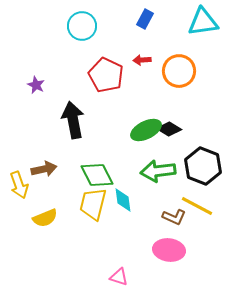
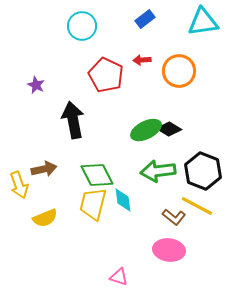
blue rectangle: rotated 24 degrees clockwise
black hexagon: moved 5 px down
brown L-shape: rotated 15 degrees clockwise
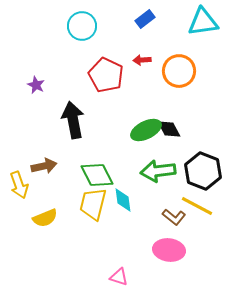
black diamond: rotated 30 degrees clockwise
brown arrow: moved 3 px up
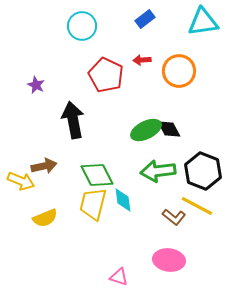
yellow arrow: moved 2 px right, 4 px up; rotated 48 degrees counterclockwise
pink ellipse: moved 10 px down
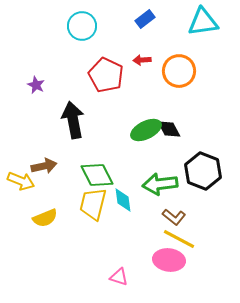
green arrow: moved 2 px right, 13 px down
yellow line: moved 18 px left, 33 px down
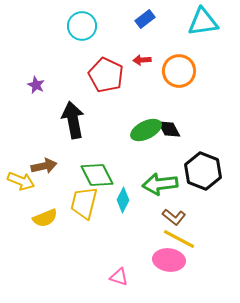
cyan diamond: rotated 35 degrees clockwise
yellow trapezoid: moved 9 px left, 1 px up
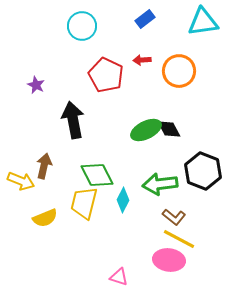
brown arrow: rotated 65 degrees counterclockwise
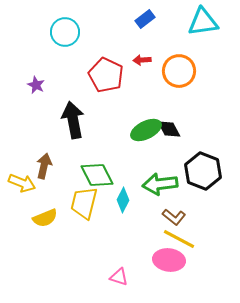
cyan circle: moved 17 px left, 6 px down
yellow arrow: moved 1 px right, 2 px down
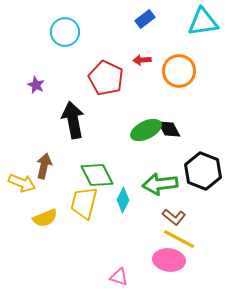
red pentagon: moved 3 px down
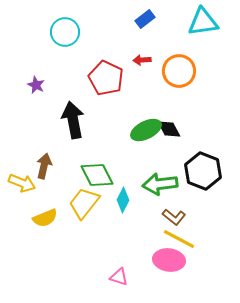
yellow trapezoid: rotated 24 degrees clockwise
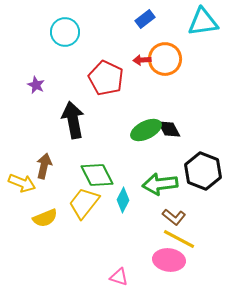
orange circle: moved 14 px left, 12 px up
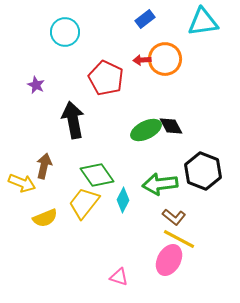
black diamond: moved 2 px right, 3 px up
green diamond: rotated 8 degrees counterclockwise
pink ellipse: rotated 68 degrees counterclockwise
